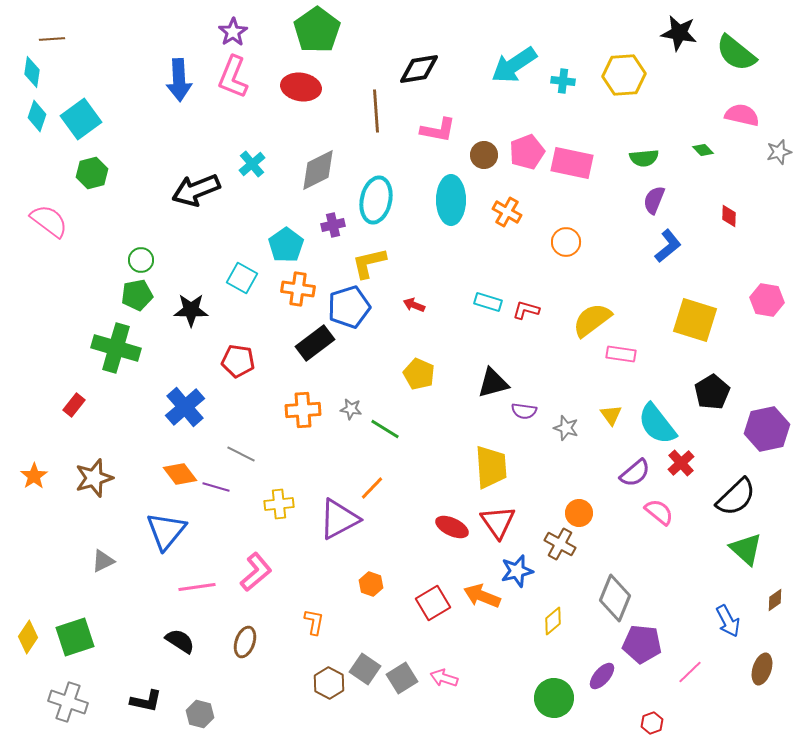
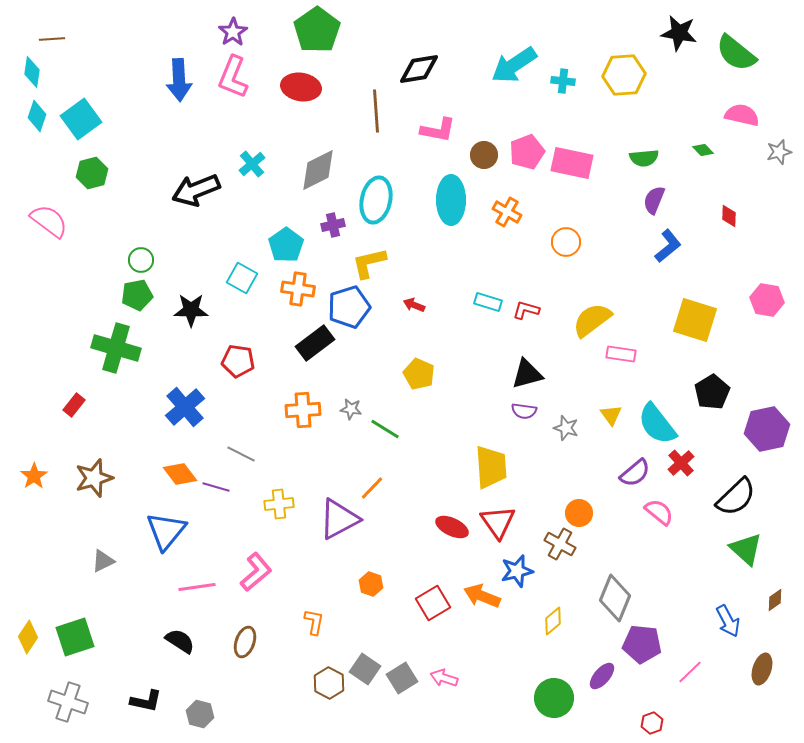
black triangle at (493, 383): moved 34 px right, 9 px up
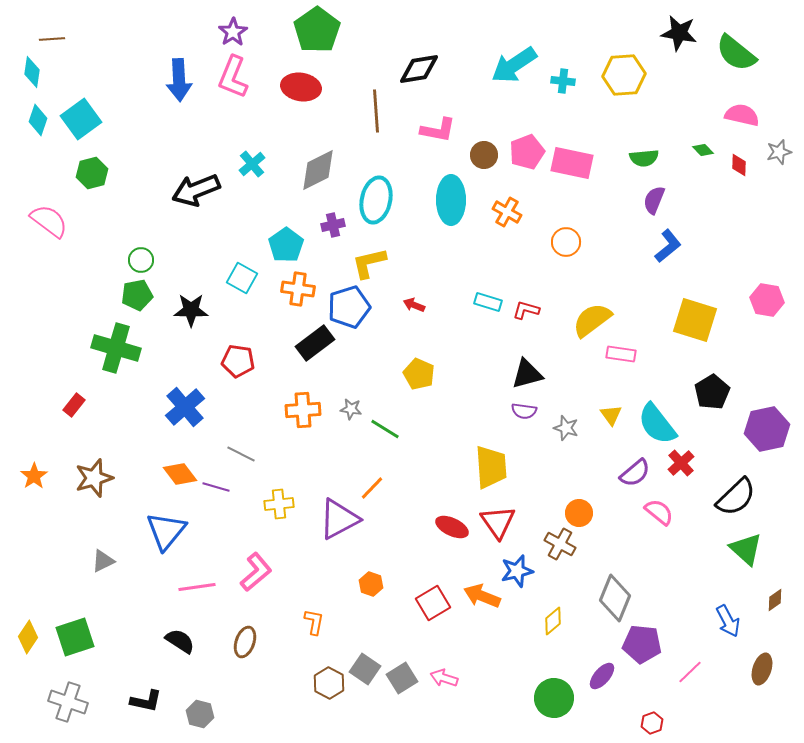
cyan diamond at (37, 116): moved 1 px right, 4 px down
red diamond at (729, 216): moved 10 px right, 51 px up
